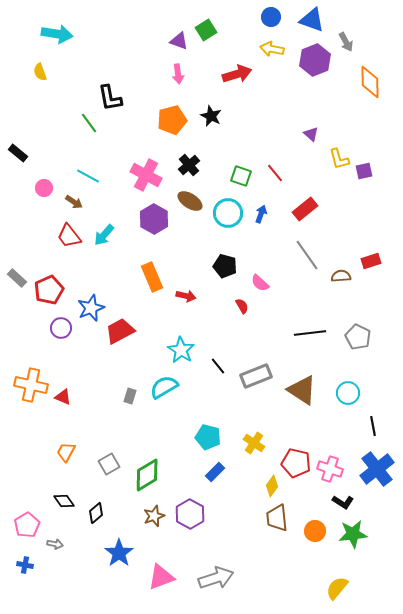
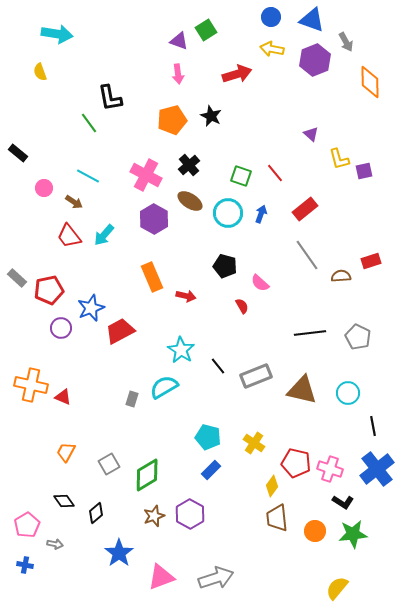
red pentagon at (49, 290): rotated 12 degrees clockwise
brown triangle at (302, 390): rotated 20 degrees counterclockwise
gray rectangle at (130, 396): moved 2 px right, 3 px down
blue rectangle at (215, 472): moved 4 px left, 2 px up
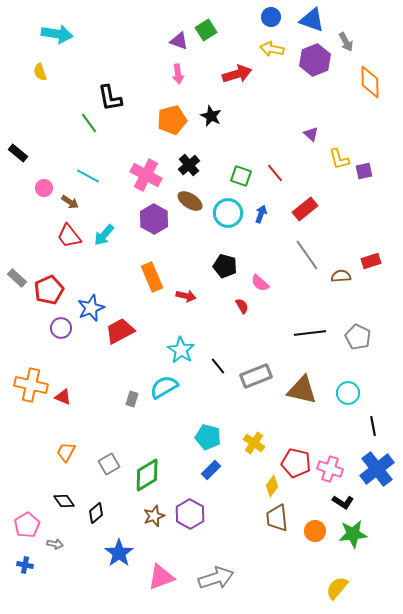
brown arrow at (74, 202): moved 4 px left
red pentagon at (49, 290): rotated 12 degrees counterclockwise
